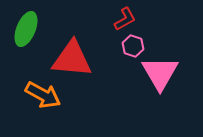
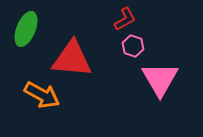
pink triangle: moved 6 px down
orange arrow: moved 1 px left
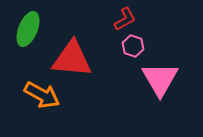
green ellipse: moved 2 px right
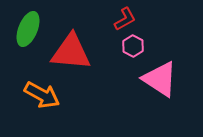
pink hexagon: rotated 10 degrees clockwise
red triangle: moved 1 px left, 7 px up
pink triangle: rotated 27 degrees counterclockwise
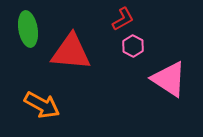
red L-shape: moved 2 px left
green ellipse: rotated 32 degrees counterclockwise
pink triangle: moved 9 px right
orange arrow: moved 10 px down
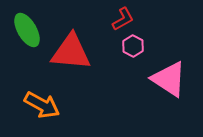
green ellipse: moved 1 px left, 1 px down; rotated 20 degrees counterclockwise
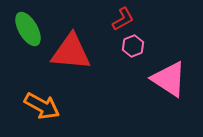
green ellipse: moved 1 px right, 1 px up
pink hexagon: rotated 10 degrees clockwise
orange arrow: moved 1 px down
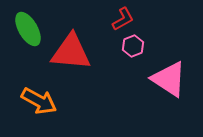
orange arrow: moved 3 px left, 5 px up
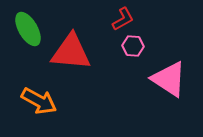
pink hexagon: rotated 25 degrees clockwise
